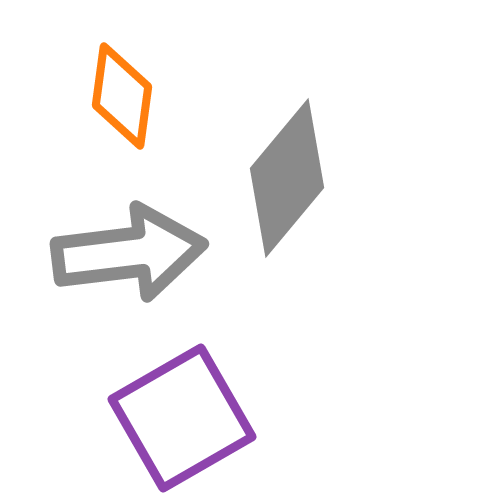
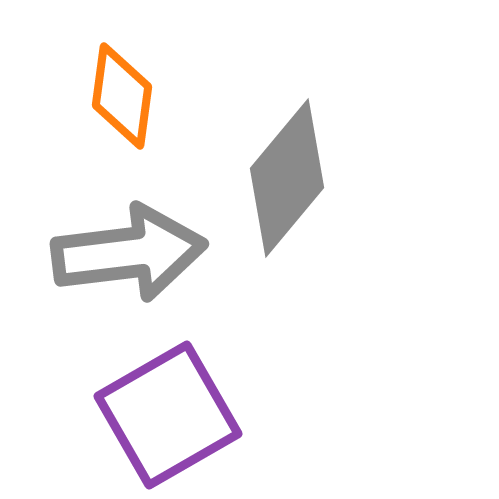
purple square: moved 14 px left, 3 px up
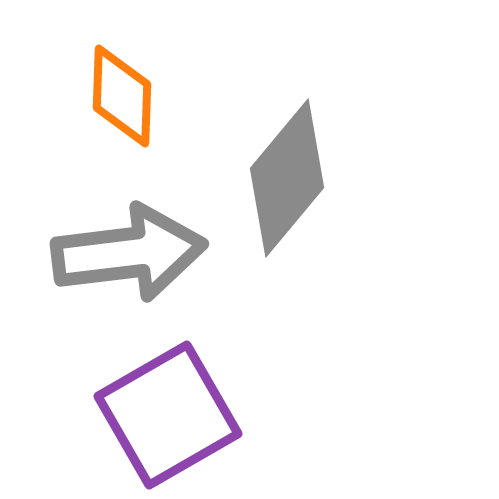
orange diamond: rotated 6 degrees counterclockwise
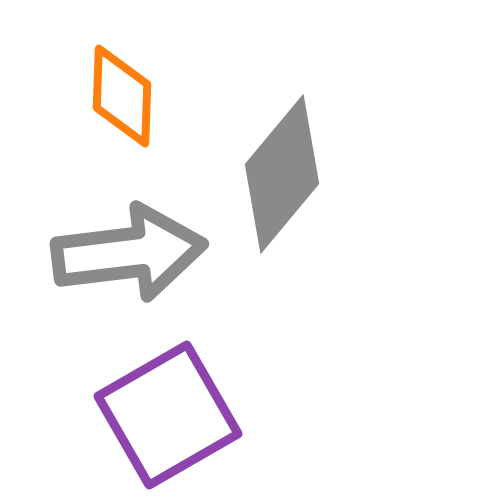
gray diamond: moved 5 px left, 4 px up
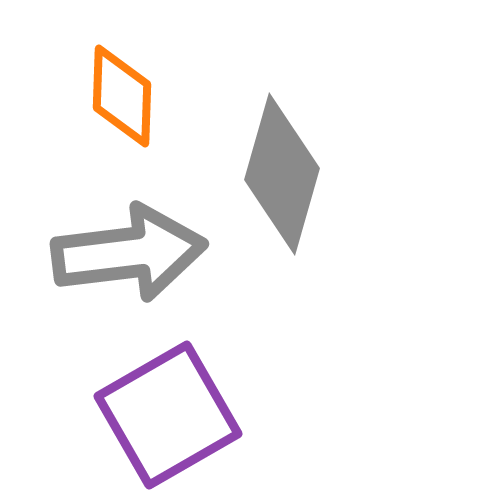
gray diamond: rotated 24 degrees counterclockwise
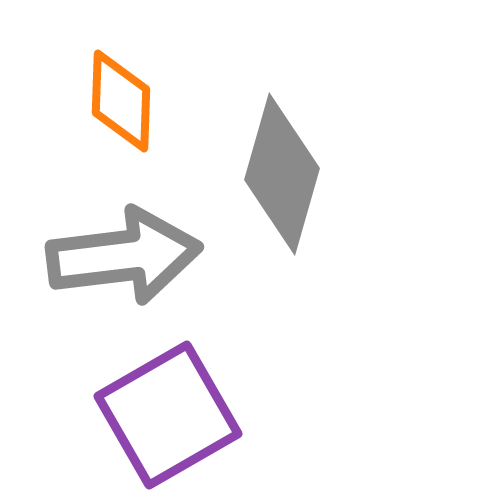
orange diamond: moved 1 px left, 5 px down
gray arrow: moved 5 px left, 3 px down
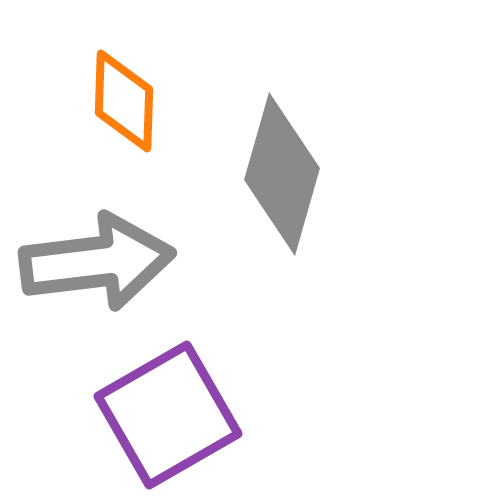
orange diamond: moved 3 px right
gray arrow: moved 27 px left, 6 px down
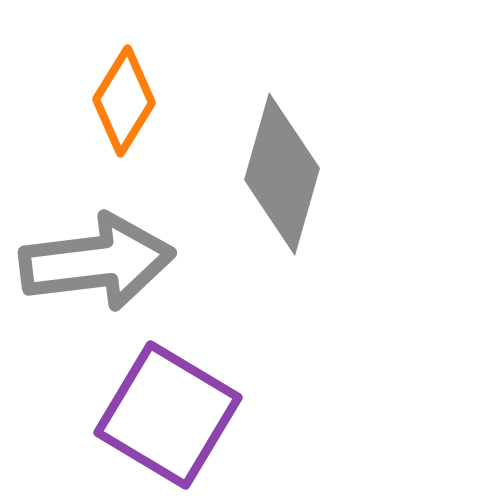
orange diamond: rotated 30 degrees clockwise
purple square: rotated 29 degrees counterclockwise
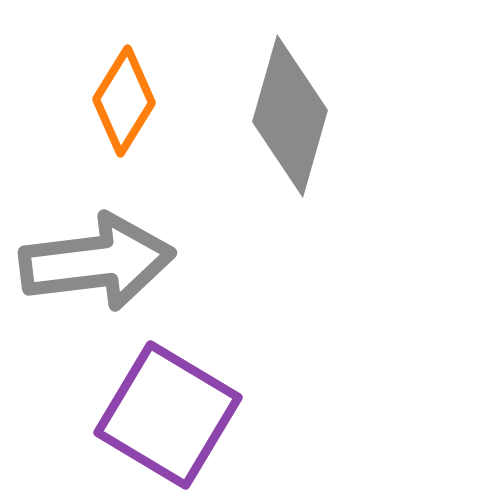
gray diamond: moved 8 px right, 58 px up
